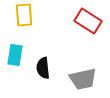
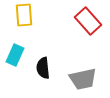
red rectangle: rotated 16 degrees clockwise
cyan rectangle: rotated 15 degrees clockwise
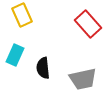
yellow rectangle: moved 2 px left; rotated 20 degrees counterclockwise
red rectangle: moved 3 px down
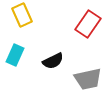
red rectangle: rotated 76 degrees clockwise
black semicircle: moved 10 px right, 7 px up; rotated 110 degrees counterclockwise
gray trapezoid: moved 5 px right
